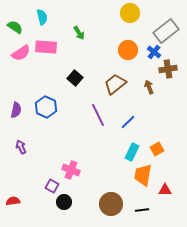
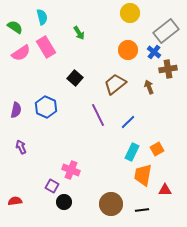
pink rectangle: rotated 55 degrees clockwise
red semicircle: moved 2 px right
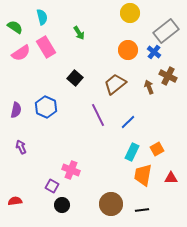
brown cross: moved 7 px down; rotated 36 degrees clockwise
red triangle: moved 6 px right, 12 px up
black circle: moved 2 px left, 3 px down
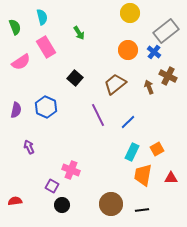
green semicircle: rotated 35 degrees clockwise
pink semicircle: moved 9 px down
purple arrow: moved 8 px right
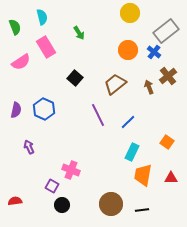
brown cross: rotated 24 degrees clockwise
blue hexagon: moved 2 px left, 2 px down
orange square: moved 10 px right, 7 px up; rotated 24 degrees counterclockwise
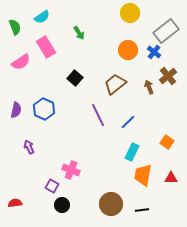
cyan semicircle: rotated 70 degrees clockwise
red semicircle: moved 2 px down
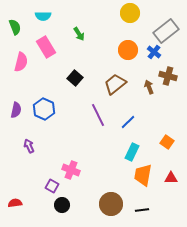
cyan semicircle: moved 1 px right, 1 px up; rotated 35 degrees clockwise
green arrow: moved 1 px down
pink semicircle: rotated 42 degrees counterclockwise
brown cross: rotated 36 degrees counterclockwise
purple arrow: moved 1 px up
